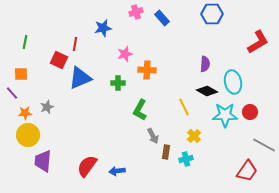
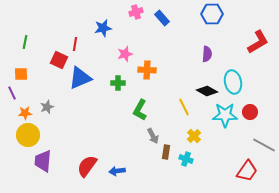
purple semicircle: moved 2 px right, 10 px up
purple line: rotated 16 degrees clockwise
cyan cross: rotated 32 degrees clockwise
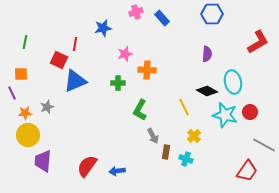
blue triangle: moved 5 px left, 3 px down
cyan star: rotated 15 degrees clockwise
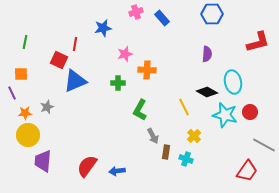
red L-shape: rotated 15 degrees clockwise
black diamond: moved 1 px down
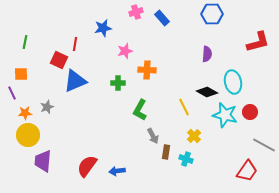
pink star: moved 3 px up
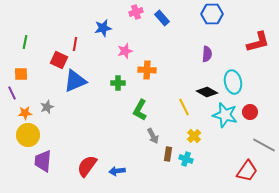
brown rectangle: moved 2 px right, 2 px down
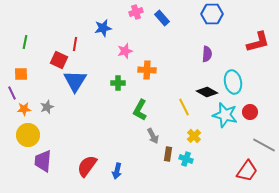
blue triangle: rotated 35 degrees counterclockwise
orange star: moved 1 px left, 4 px up
blue arrow: rotated 70 degrees counterclockwise
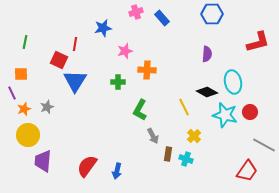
green cross: moved 1 px up
orange star: rotated 16 degrees counterclockwise
